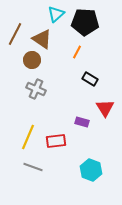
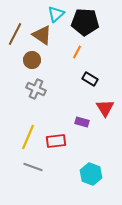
brown triangle: moved 4 px up
cyan hexagon: moved 4 px down
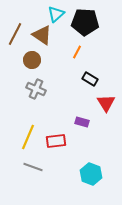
red triangle: moved 1 px right, 5 px up
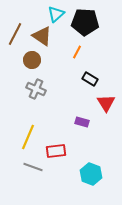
brown triangle: moved 1 px down
red rectangle: moved 10 px down
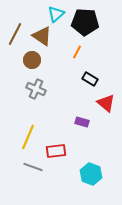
red triangle: rotated 18 degrees counterclockwise
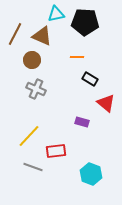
cyan triangle: rotated 30 degrees clockwise
brown triangle: rotated 10 degrees counterclockwise
orange line: moved 5 px down; rotated 64 degrees clockwise
yellow line: moved 1 px right, 1 px up; rotated 20 degrees clockwise
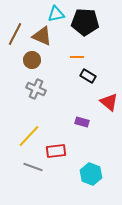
black rectangle: moved 2 px left, 3 px up
red triangle: moved 3 px right, 1 px up
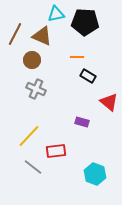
gray line: rotated 18 degrees clockwise
cyan hexagon: moved 4 px right
